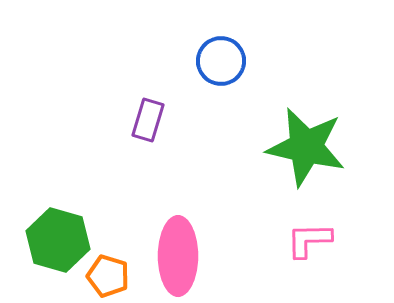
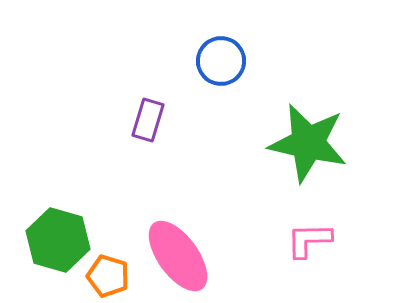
green star: moved 2 px right, 4 px up
pink ellipse: rotated 36 degrees counterclockwise
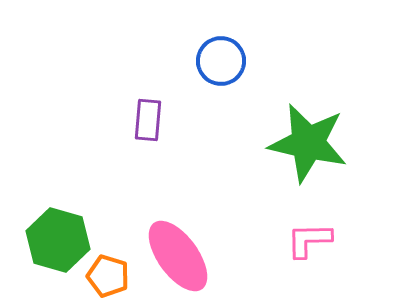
purple rectangle: rotated 12 degrees counterclockwise
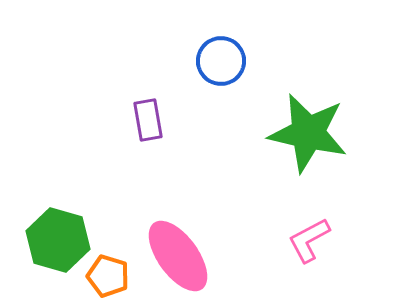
purple rectangle: rotated 15 degrees counterclockwise
green star: moved 10 px up
pink L-shape: rotated 27 degrees counterclockwise
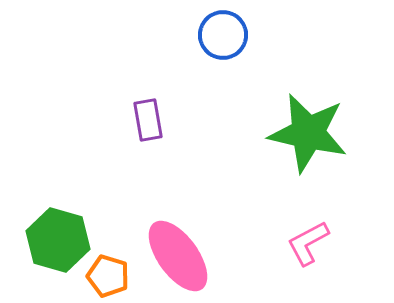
blue circle: moved 2 px right, 26 px up
pink L-shape: moved 1 px left, 3 px down
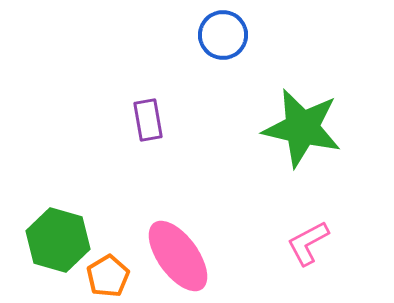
green star: moved 6 px left, 5 px up
orange pentagon: rotated 24 degrees clockwise
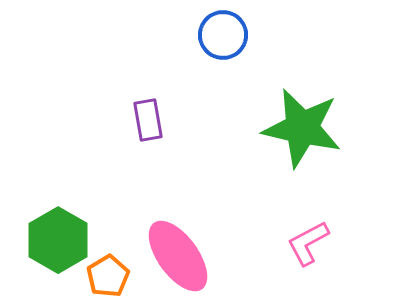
green hexagon: rotated 14 degrees clockwise
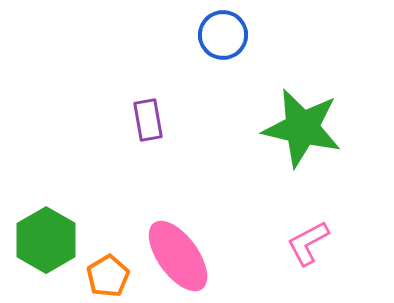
green hexagon: moved 12 px left
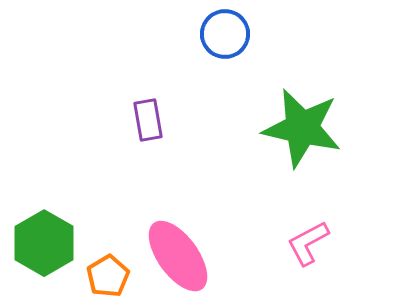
blue circle: moved 2 px right, 1 px up
green hexagon: moved 2 px left, 3 px down
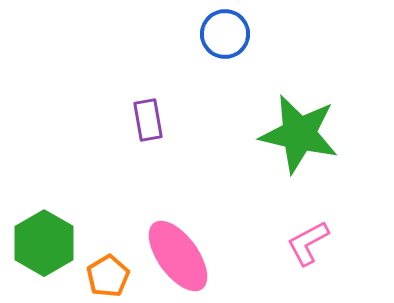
green star: moved 3 px left, 6 px down
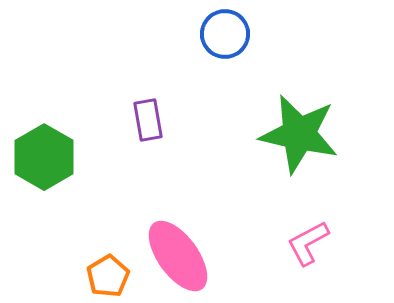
green hexagon: moved 86 px up
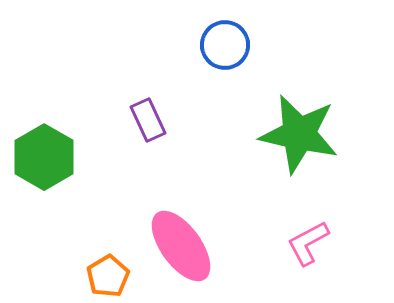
blue circle: moved 11 px down
purple rectangle: rotated 15 degrees counterclockwise
pink ellipse: moved 3 px right, 10 px up
